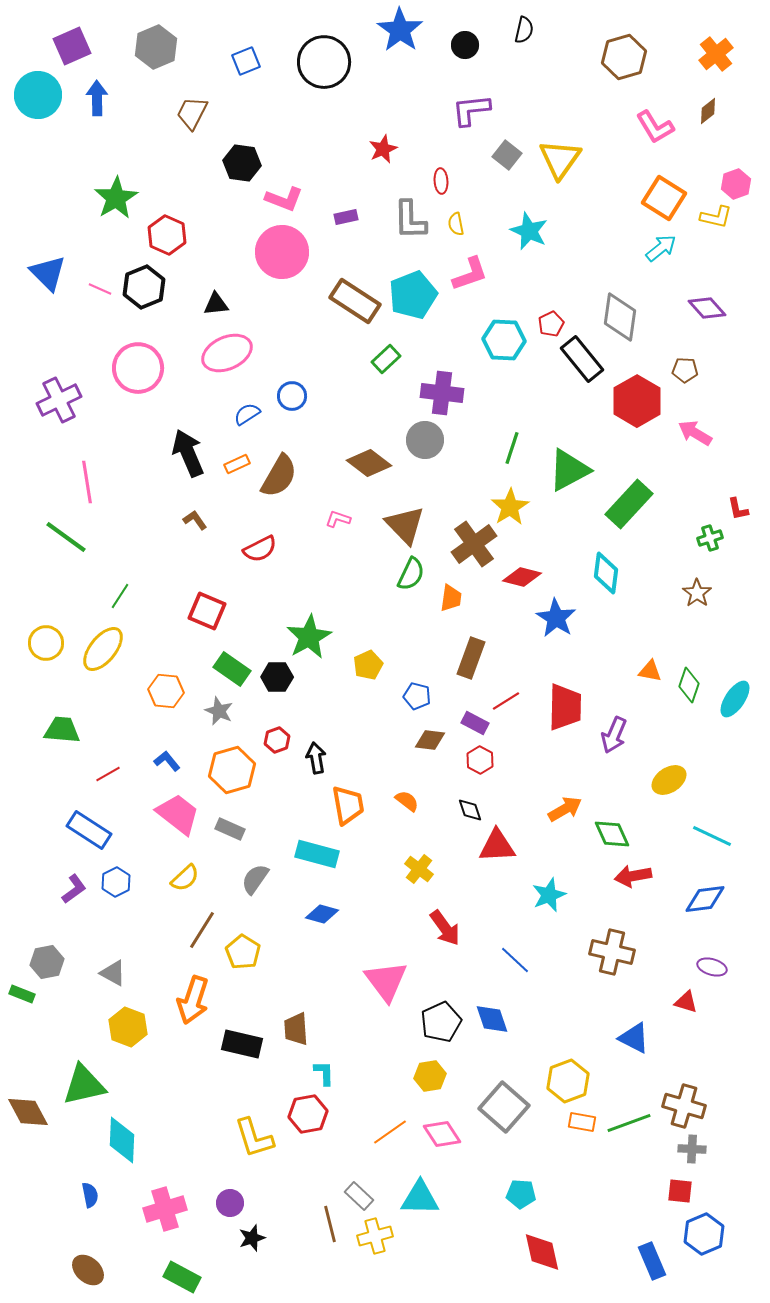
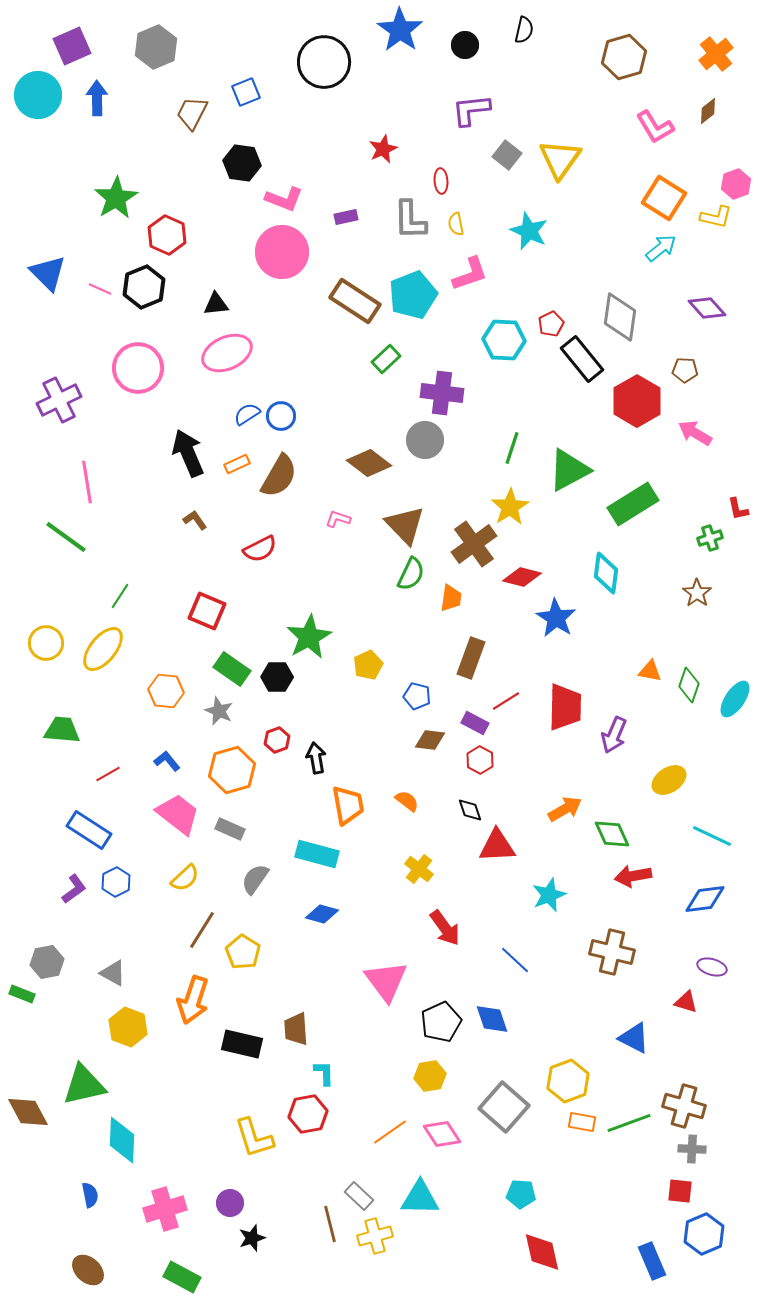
blue square at (246, 61): moved 31 px down
blue circle at (292, 396): moved 11 px left, 20 px down
green rectangle at (629, 504): moved 4 px right; rotated 15 degrees clockwise
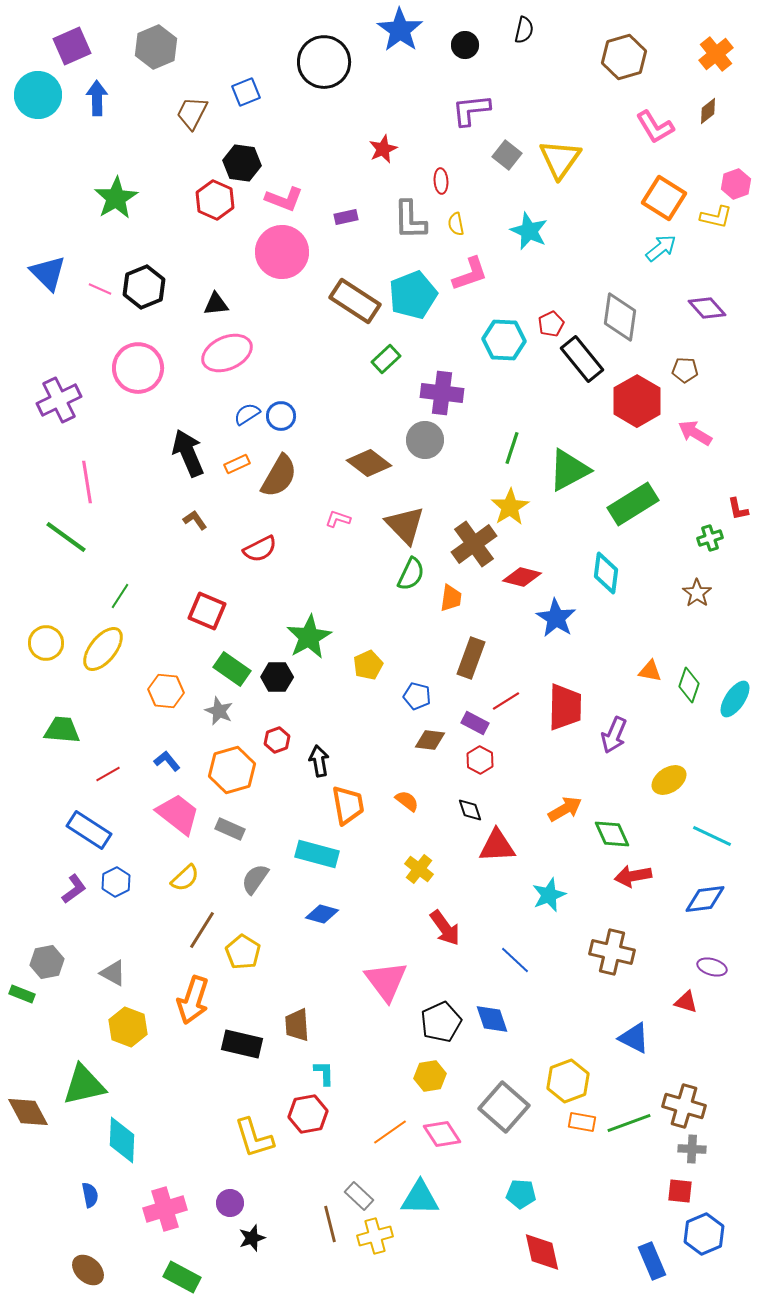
red hexagon at (167, 235): moved 48 px right, 35 px up
black arrow at (316, 758): moved 3 px right, 3 px down
brown trapezoid at (296, 1029): moved 1 px right, 4 px up
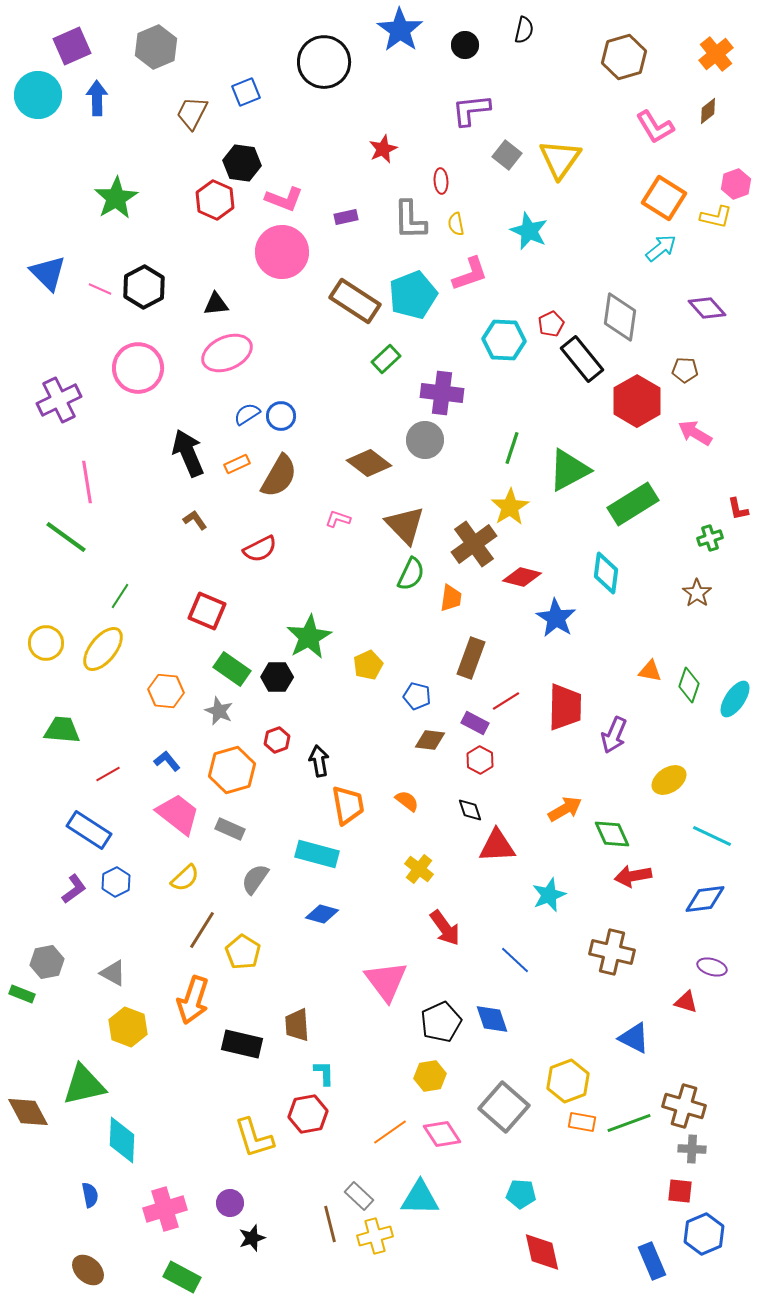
black hexagon at (144, 287): rotated 6 degrees counterclockwise
